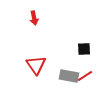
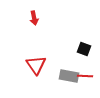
black square: rotated 24 degrees clockwise
red line: rotated 35 degrees clockwise
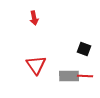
gray rectangle: rotated 12 degrees counterclockwise
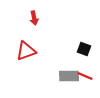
red triangle: moved 10 px left, 14 px up; rotated 45 degrees clockwise
red line: rotated 21 degrees clockwise
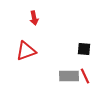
black square: rotated 16 degrees counterclockwise
red line: rotated 42 degrees clockwise
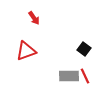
red arrow: rotated 24 degrees counterclockwise
black square: rotated 32 degrees clockwise
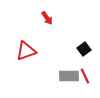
red arrow: moved 13 px right
black square: rotated 16 degrees clockwise
